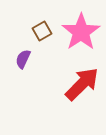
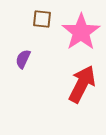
brown square: moved 12 px up; rotated 36 degrees clockwise
red arrow: rotated 18 degrees counterclockwise
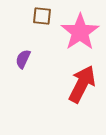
brown square: moved 3 px up
pink star: moved 1 px left
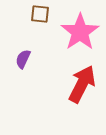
brown square: moved 2 px left, 2 px up
